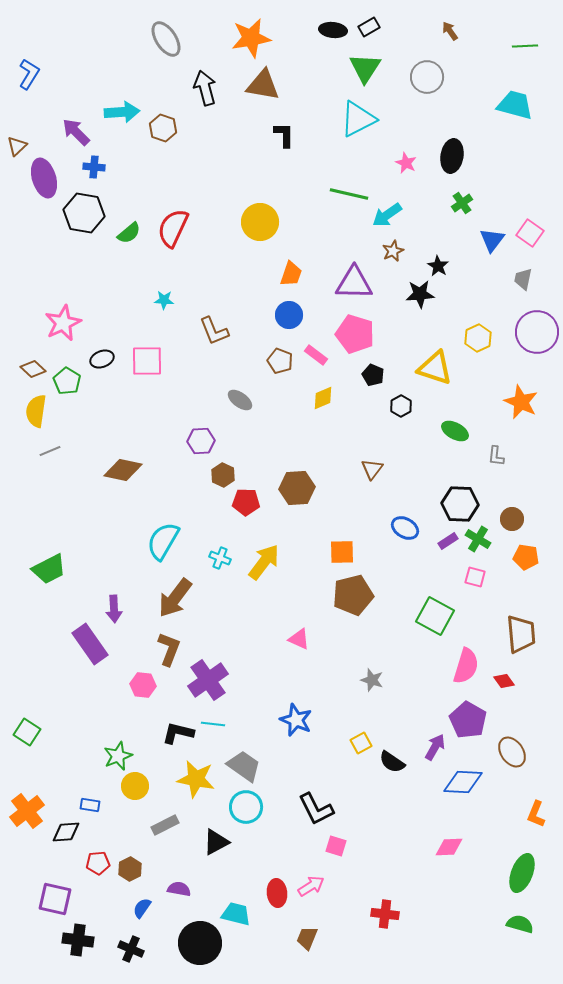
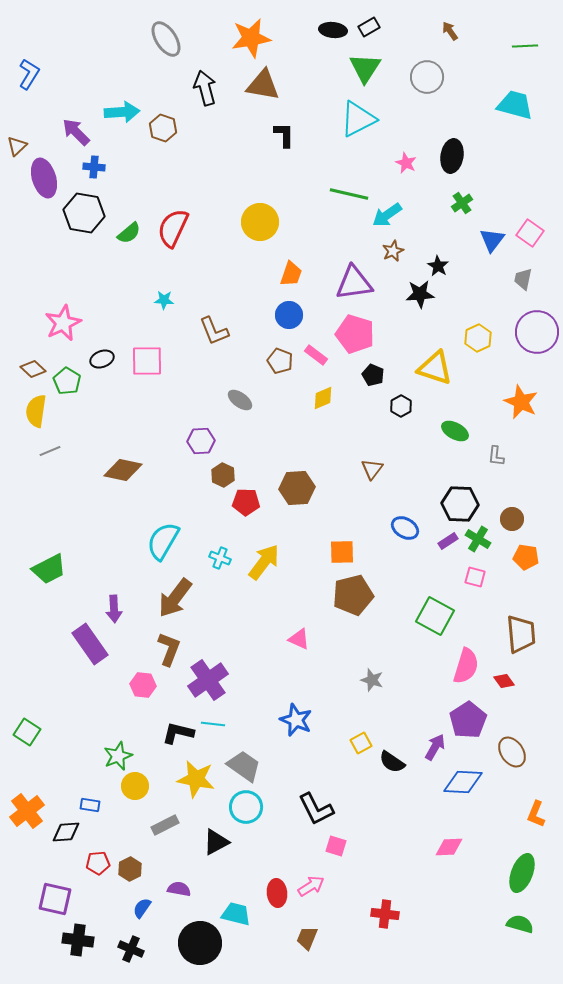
purple triangle at (354, 283): rotated 9 degrees counterclockwise
purple pentagon at (468, 720): rotated 9 degrees clockwise
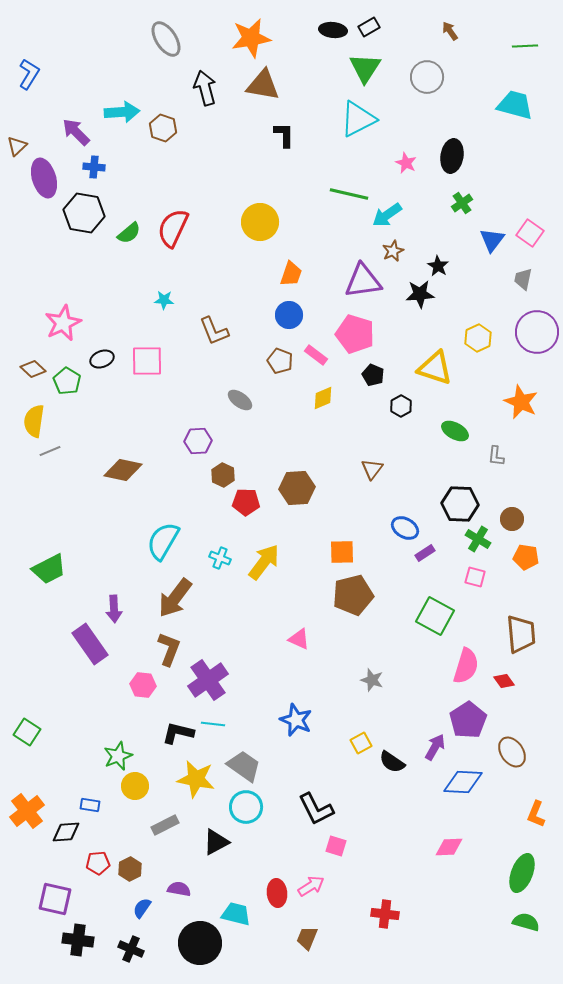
purple triangle at (354, 283): moved 9 px right, 2 px up
yellow semicircle at (36, 411): moved 2 px left, 10 px down
purple hexagon at (201, 441): moved 3 px left
purple rectangle at (448, 541): moved 23 px left, 12 px down
green semicircle at (520, 924): moved 6 px right, 2 px up
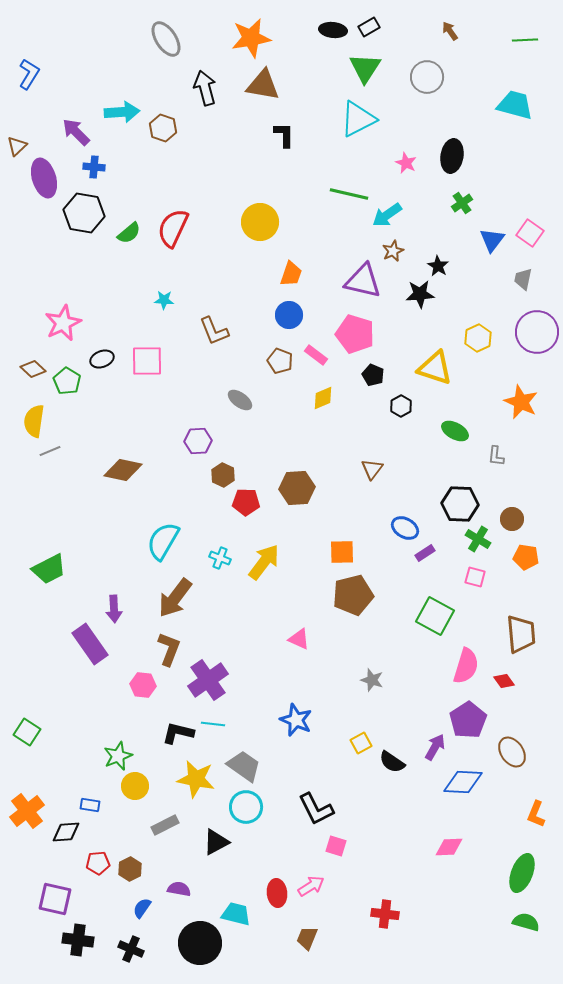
green line at (525, 46): moved 6 px up
purple triangle at (363, 281): rotated 21 degrees clockwise
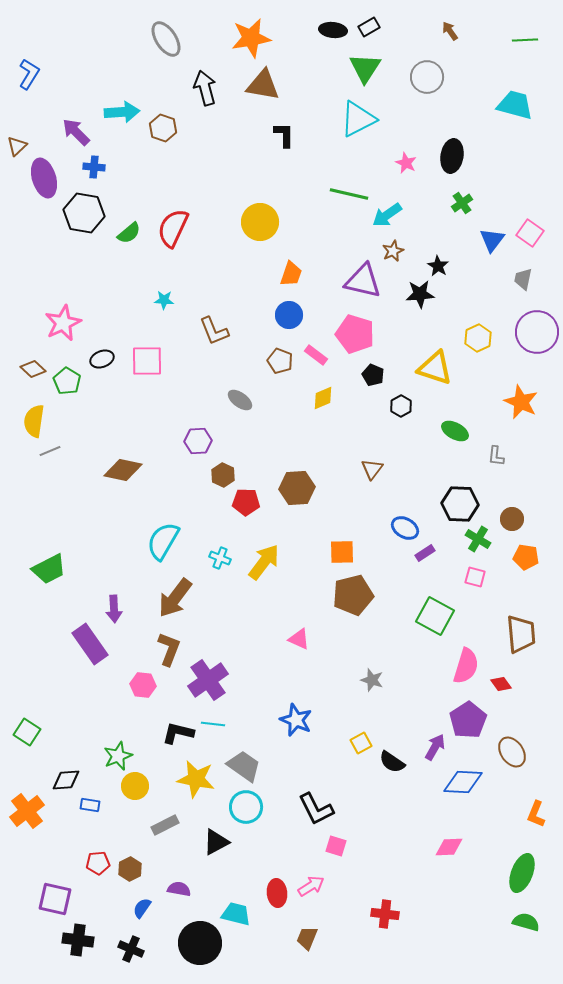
red diamond at (504, 681): moved 3 px left, 3 px down
black diamond at (66, 832): moved 52 px up
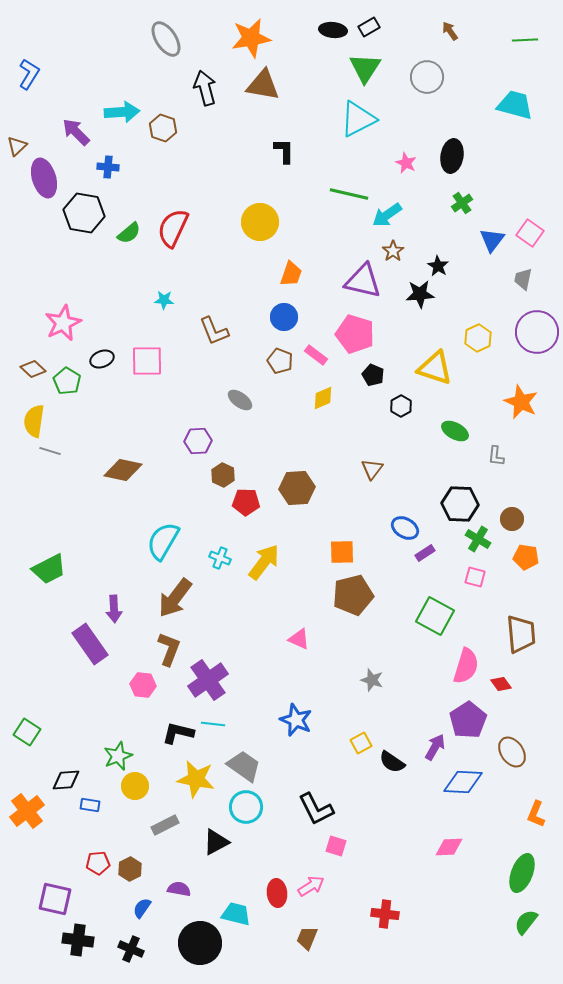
black L-shape at (284, 135): moved 16 px down
blue cross at (94, 167): moved 14 px right
brown star at (393, 251): rotated 10 degrees counterclockwise
blue circle at (289, 315): moved 5 px left, 2 px down
gray line at (50, 451): rotated 40 degrees clockwise
green semicircle at (526, 922): rotated 68 degrees counterclockwise
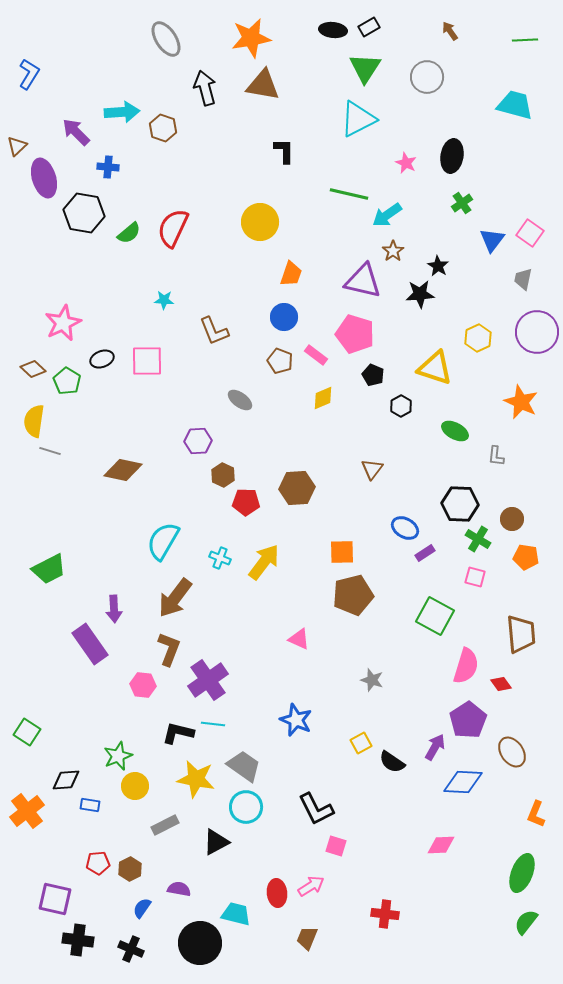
pink diamond at (449, 847): moved 8 px left, 2 px up
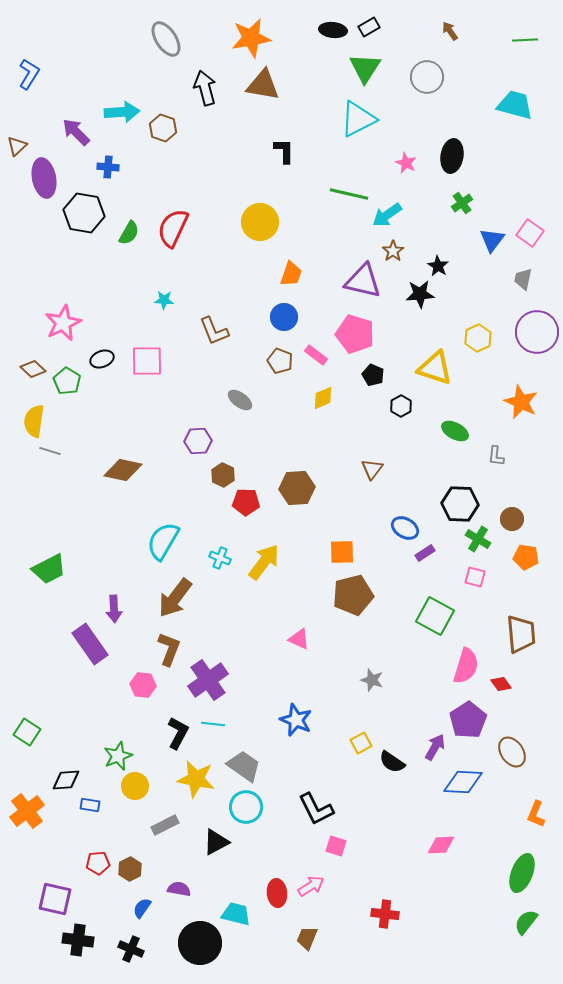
purple ellipse at (44, 178): rotated 6 degrees clockwise
green semicircle at (129, 233): rotated 20 degrees counterclockwise
black L-shape at (178, 733): rotated 104 degrees clockwise
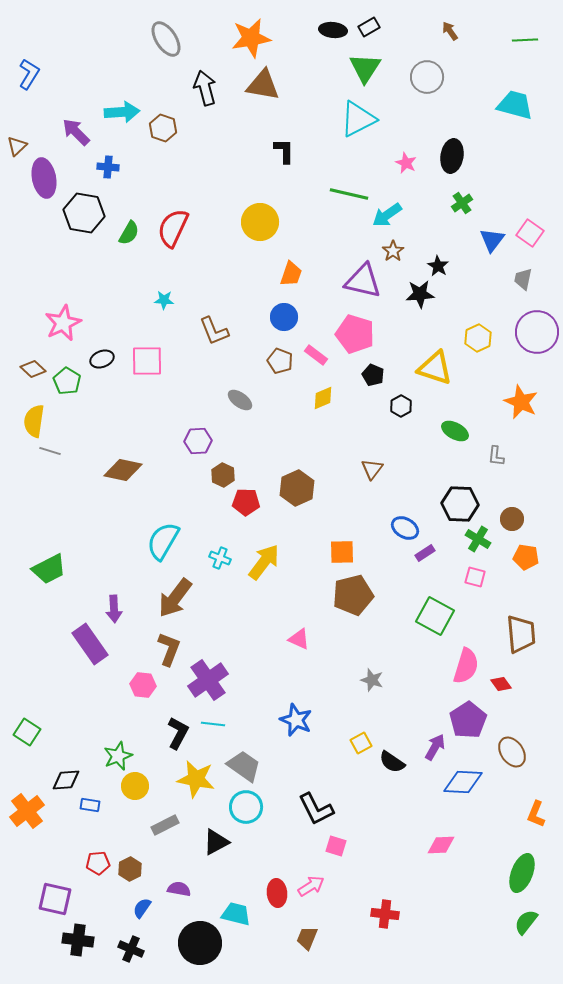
brown hexagon at (297, 488): rotated 20 degrees counterclockwise
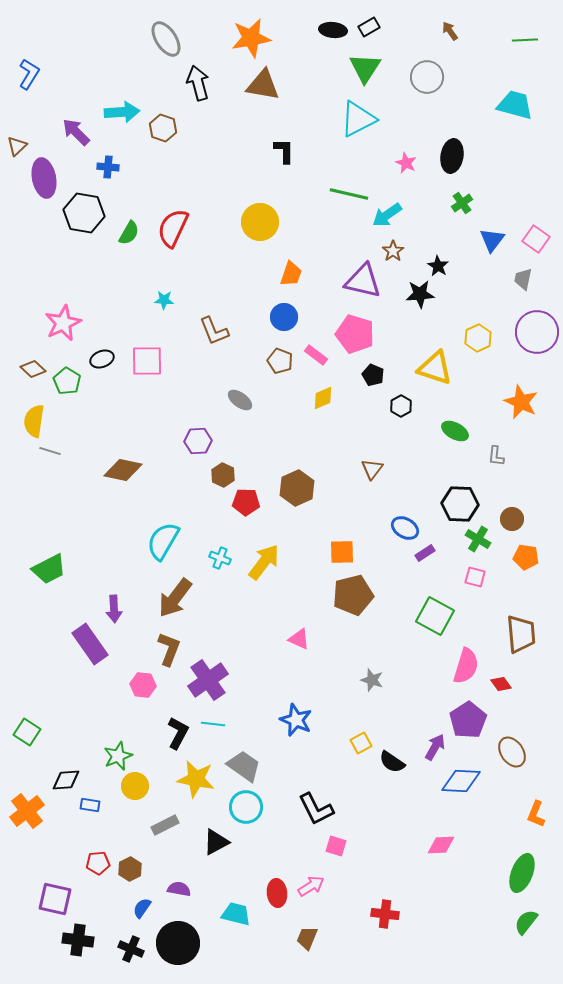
black arrow at (205, 88): moved 7 px left, 5 px up
pink square at (530, 233): moved 6 px right, 6 px down
blue diamond at (463, 782): moved 2 px left, 1 px up
black circle at (200, 943): moved 22 px left
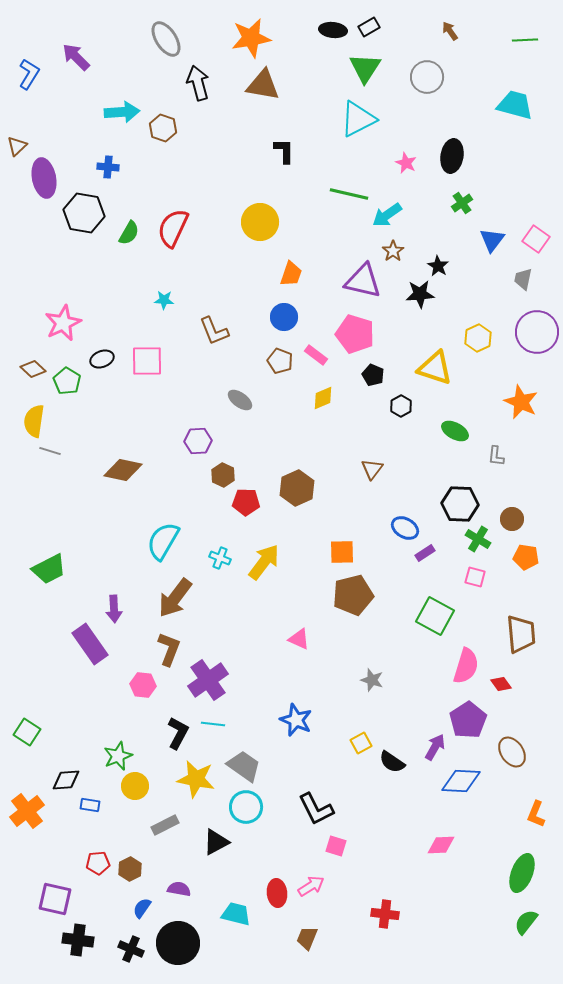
purple arrow at (76, 132): moved 75 px up
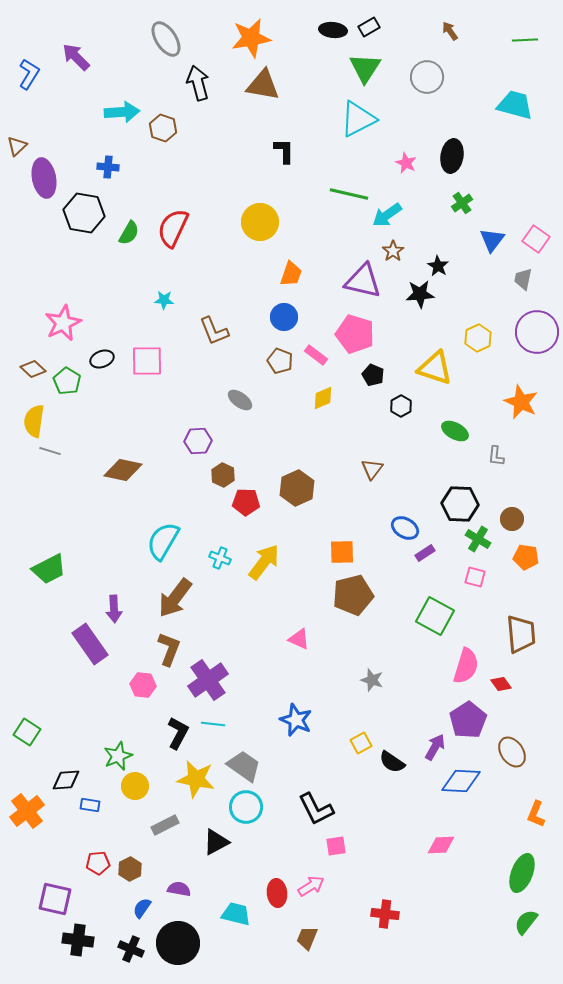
pink square at (336, 846): rotated 25 degrees counterclockwise
